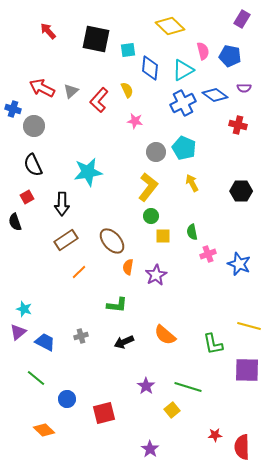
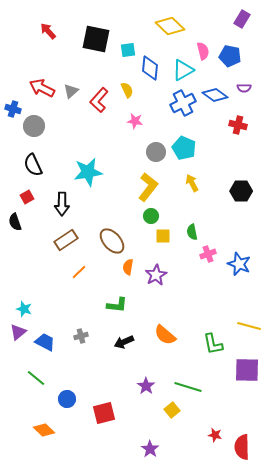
red star at (215, 435): rotated 16 degrees clockwise
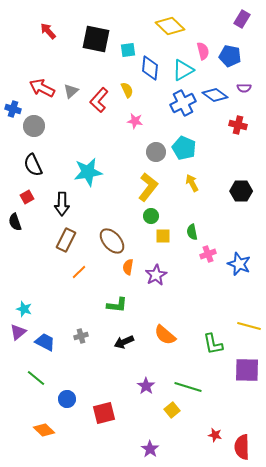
brown rectangle at (66, 240): rotated 30 degrees counterclockwise
